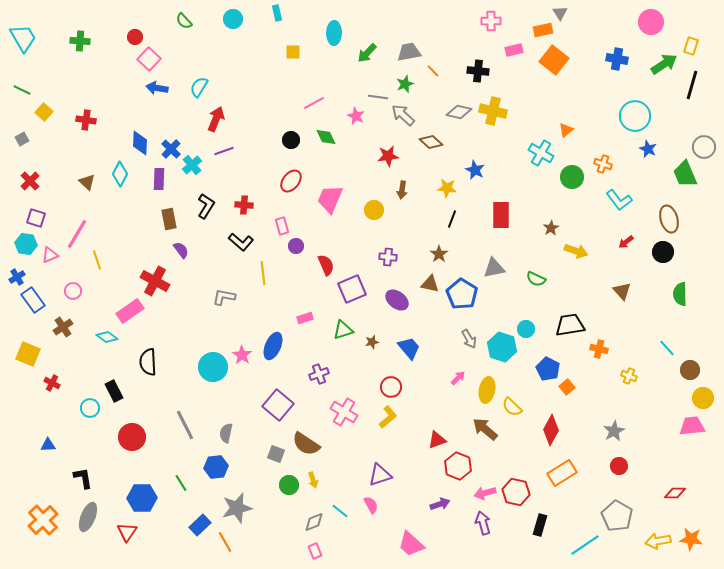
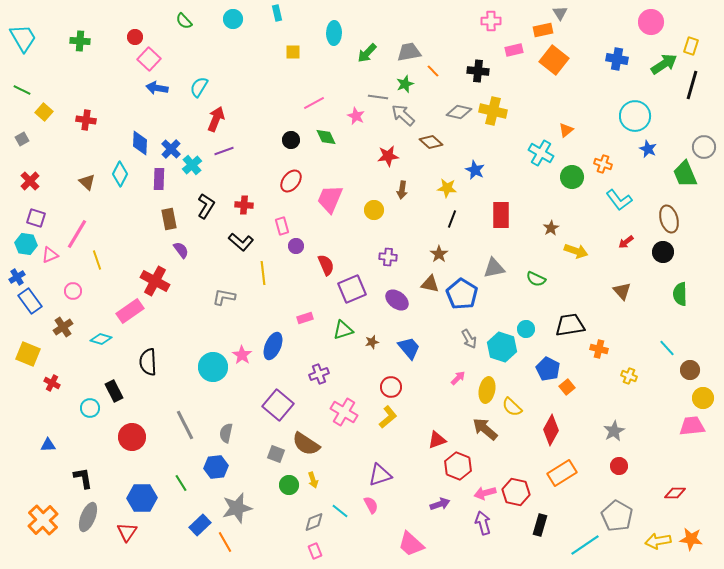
blue rectangle at (33, 300): moved 3 px left, 1 px down
cyan diamond at (107, 337): moved 6 px left, 2 px down; rotated 20 degrees counterclockwise
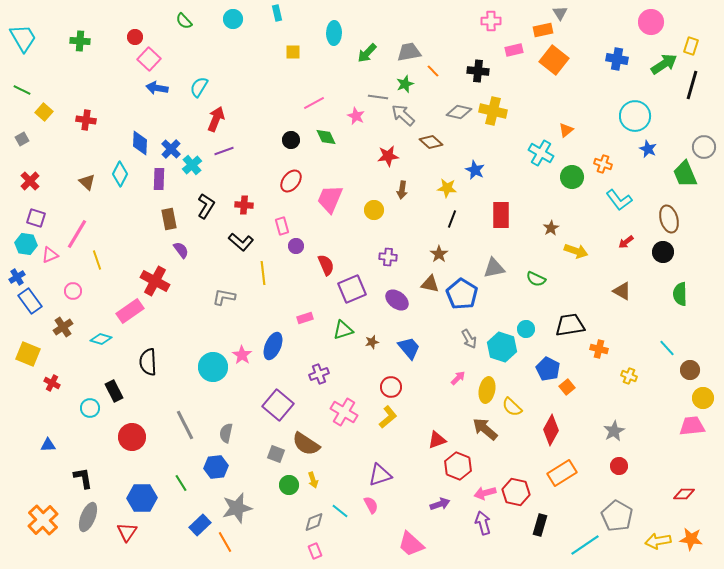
brown triangle at (622, 291): rotated 18 degrees counterclockwise
red diamond at (675, 493): moved 9 px right, 1 px down
